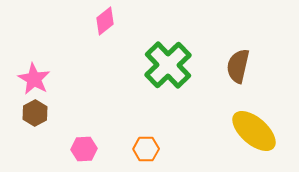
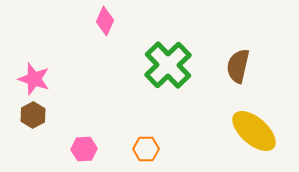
pink diamond: rotated 28 degrees counterclockwise
pink star: rotated 12 degrees counterclockwise
brown hexagon: moved 2 px left, 2 px down
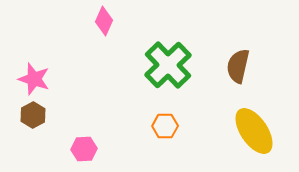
pink diamond: moved 1 px left
yellow ellipse: rotated 15 degrees clockwise
orange hexagon: moved 19 px right, 23 px up
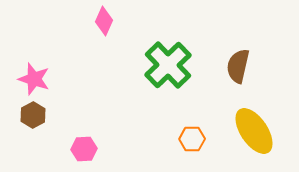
orange hexagon: moved 27 px right, 13 px down
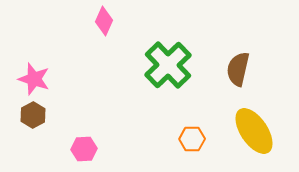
brown semicircle: moved 3 px down
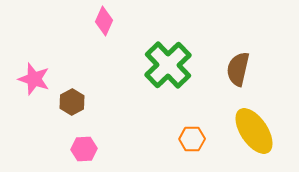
brown hexagon: moved 39 px right, 13 px up
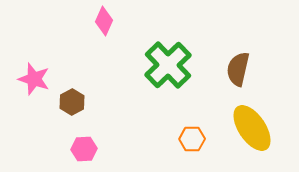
yellow ellipse: moved 2 px left, 3 px up
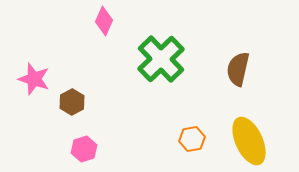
green cross: moved 7 px left, 6 px up
yellow ellipse: moved 3 px left, 13 px down; rotated 9 degrees clockwise
orange hexagon: rotated 10 degrees counterclockwise
pink hexagon: rotated 15 degrees counterclockwise
